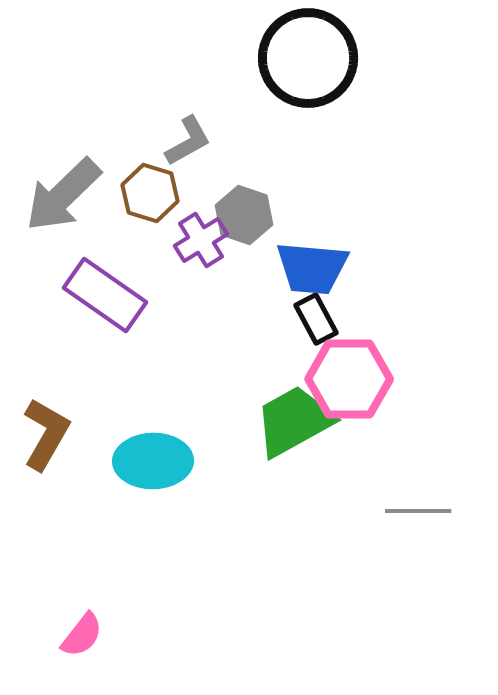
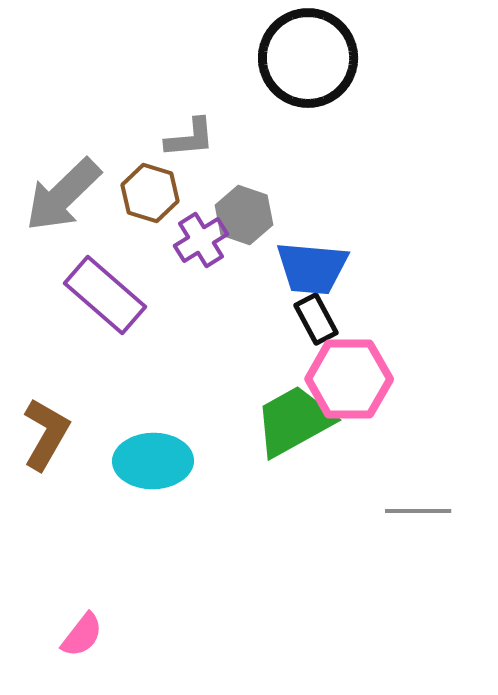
gray L-shape: moved 2 px right, 3 px up; rotated 24 degrees clockwise
purple rectangle: rotated 6 degrees clockwise
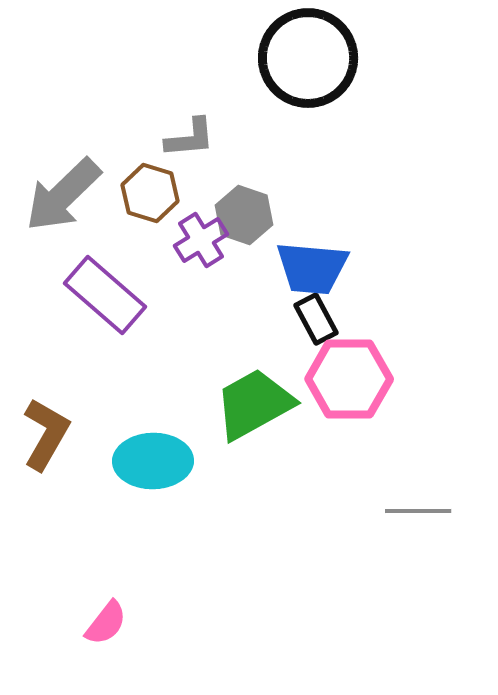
green trapezoid: moved 40 px left, 17 px up
pink semicircle: moved 24 px right, 12 px up
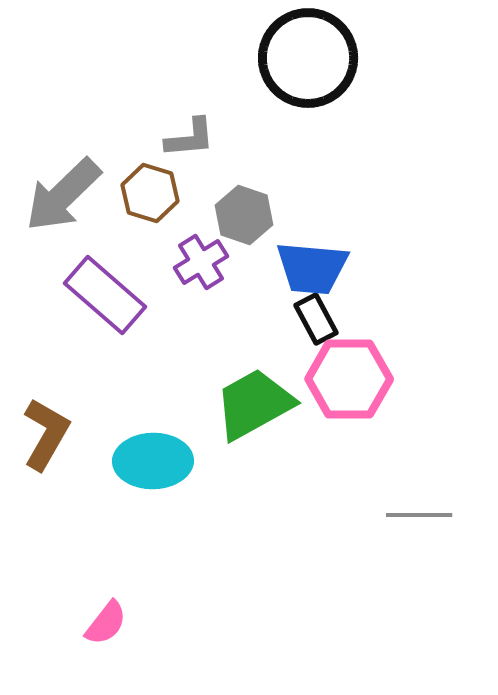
purple cross: moved 22 px down
gray line: moved 1 px right, 4 px down
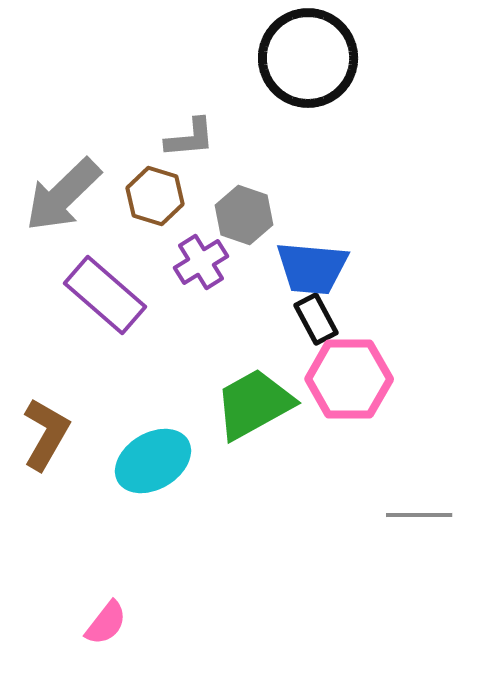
brown hexagon: moved 5 px right, 3 px down
cyan ellipse: rotated 30 degrees counterclockwise
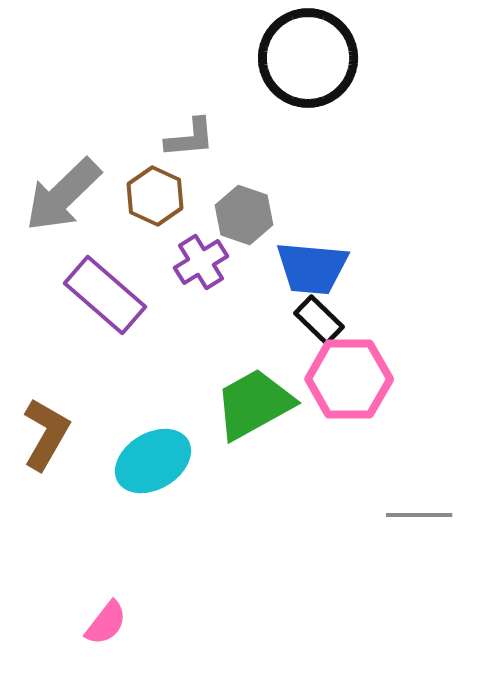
brown hexagon: rotated 8 degrees clockwise
black rectangle: moved 3 px right, 1 px down; rotated 18 degrees counterclockwise
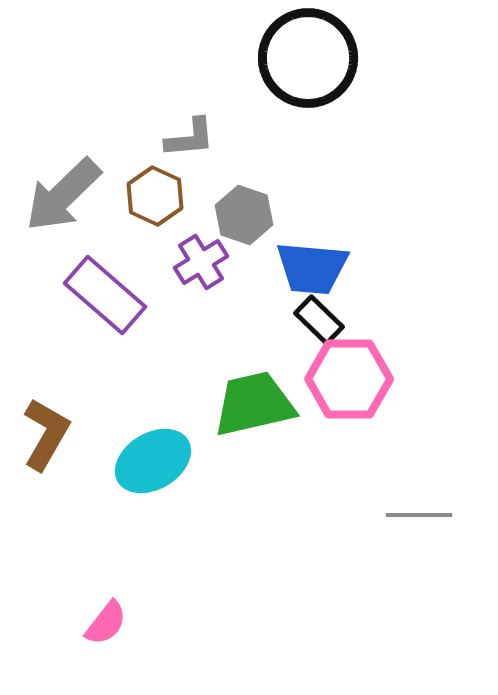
green trapezoid: rotated 16 degrees clockwise
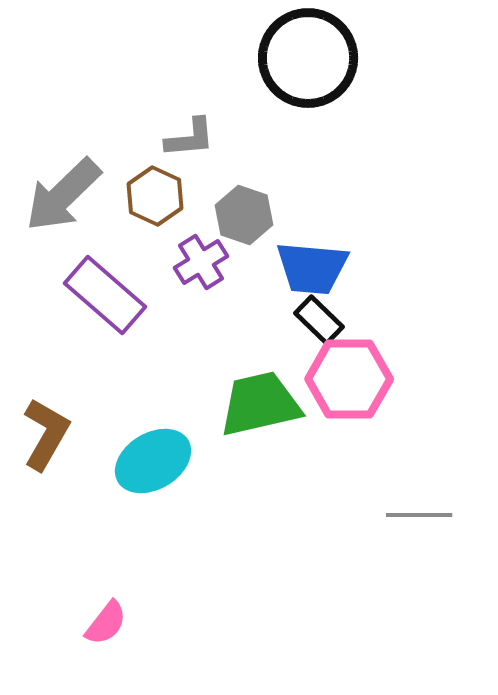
green trapezoid: moved 6 px right
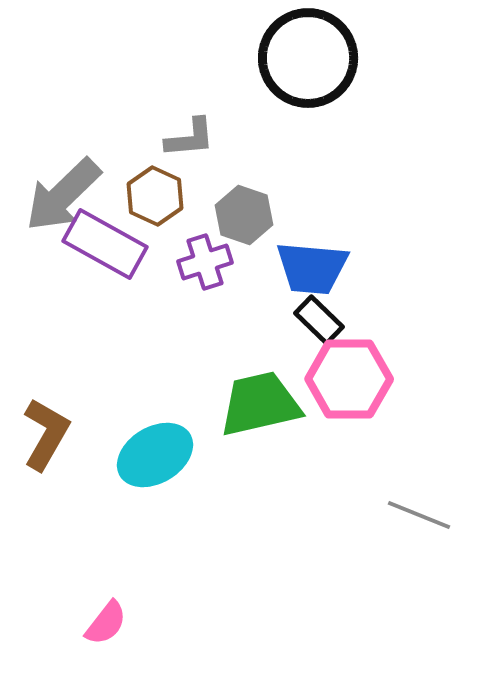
purple cross: moved 4 px right; rotated 14 degrees clockwise
purple rectangle: moved 51 px up; rotated 12 degrees counterclockwise
cyan ellipse: moved 2 px right, 6 px up
gray line: rotated 22 degrees clockwise
